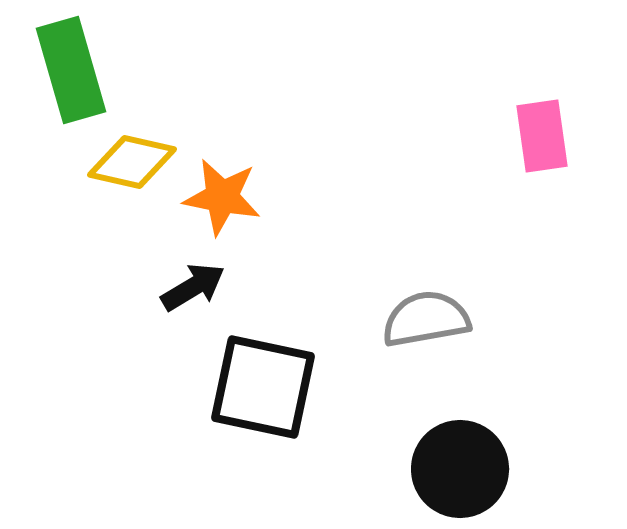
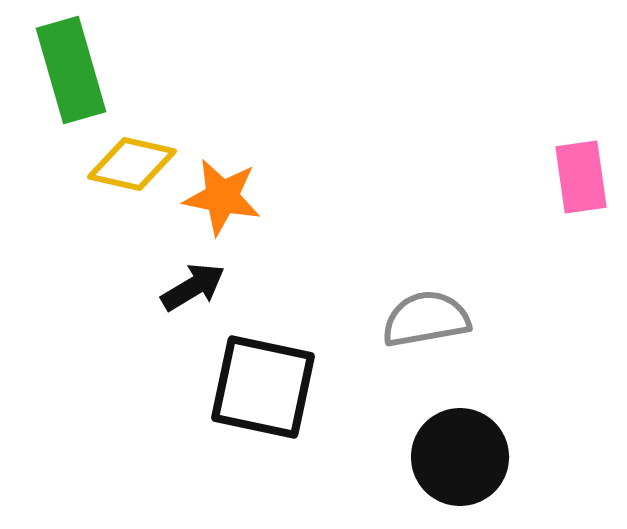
pink rectangle: moved 39 px right, 41 px down
yellow diamond: moved 2 px down
black circle: moved 12 px up
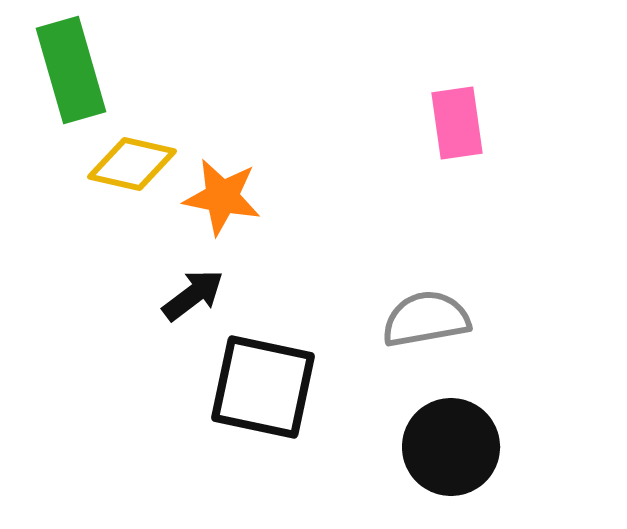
pink rectangle: moved 124 px left, 54 px up
black arrow: moved 8 px down; rotated 6 degrees counterclockwise
black circle: moved 9 px left, 10 px up
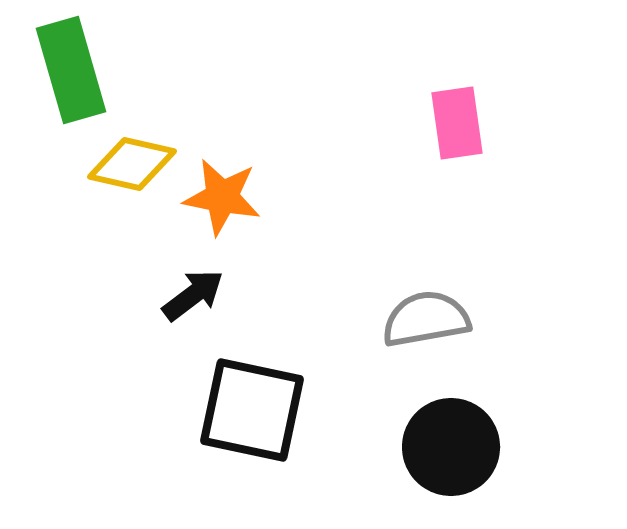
black square: moved 11 px left, 23 px down
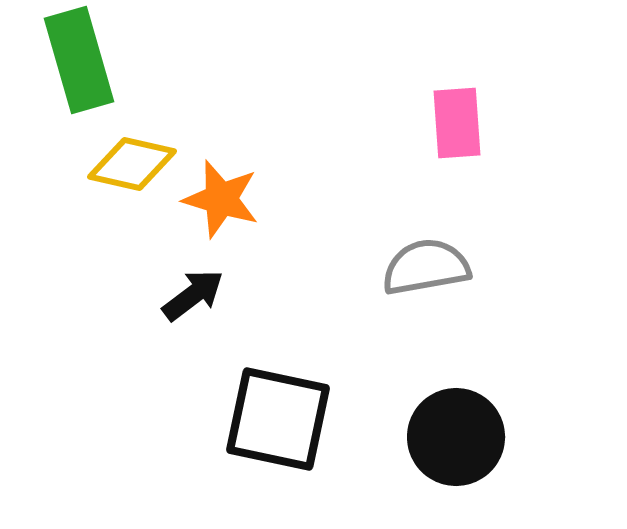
green rectangle: moved 8 px right, 10 px up
pink rectangle: rotated 4 degrees clockwise
orange star: moved 1 px left, 2 px down; rotated 6 degrees clockwise
gray semicircle: moved 52 px up
black square: moved 26 px right, 9 px down
black circle: moved 5 px right, 10 px up
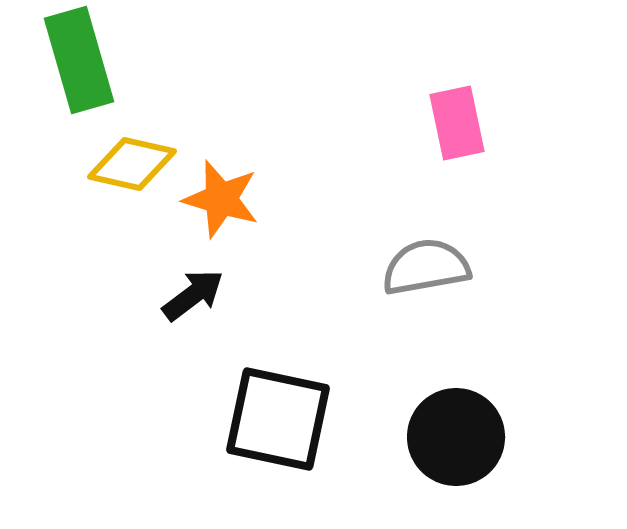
pink rectangle: rotated 8 degrees counterclockwise
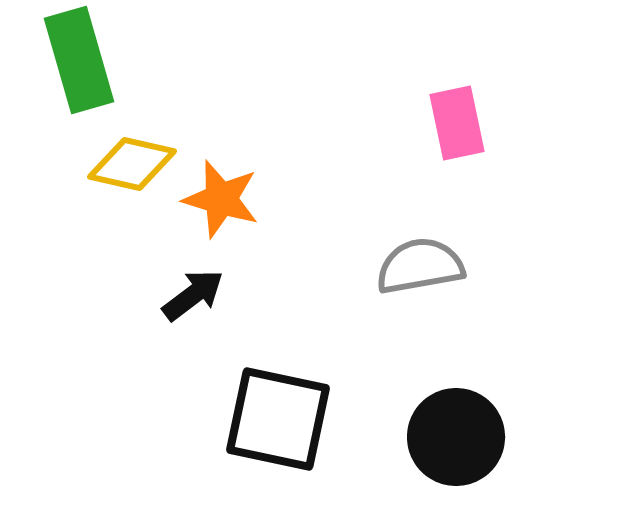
gray semicircle: moved 6 px left, 1 px up
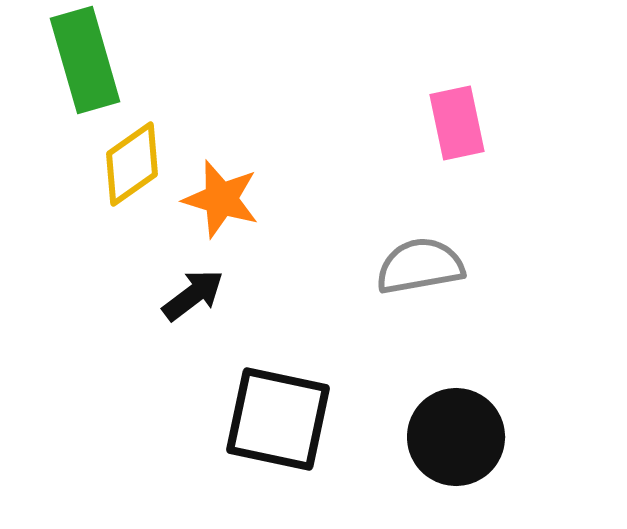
green rectangle: moved 6 px right
yellow diamond: rotated 48 degrees counterclockwise
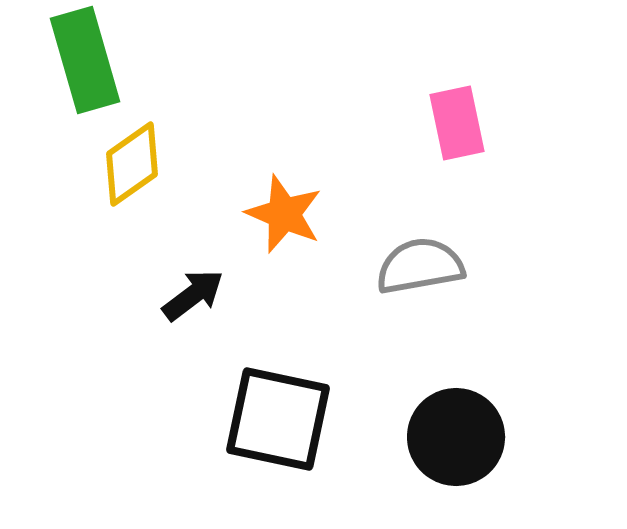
orange star: moved 63 px right, 15 px down; rotated 6 degrees clockwise
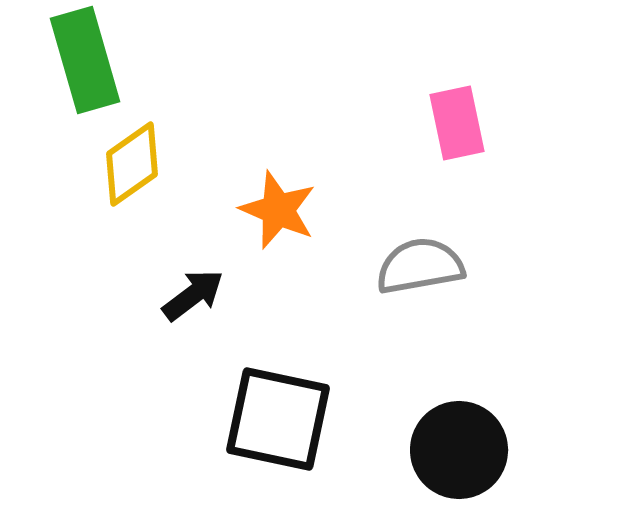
orange star: moved 6 px left, 4 px up
black circle: moved 3 px right, 13 px down
